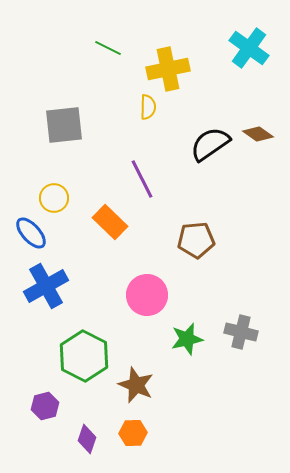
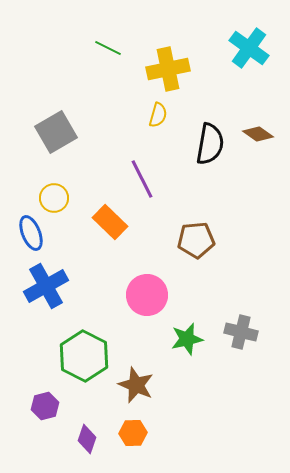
yellow semicircle: moved 10 px right, 8 px down; rotated 15 degrees clockwise
gray square: moved 8 px left, 7 px down; rotated 24 degrees counterclockwise
black semicircle: rotated 135 degrees clockwise
blue ellipse: rotated 20 degrees clockwise
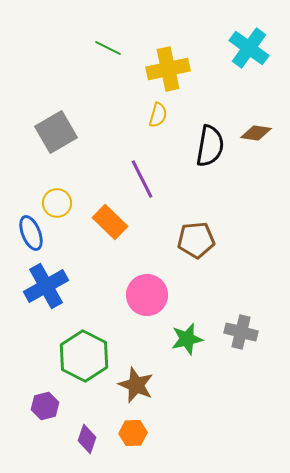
brown diamond: moved 2 px left, 1 px up; rotated 28 degrees counterclockwise
black semicircle: moved 2 px down
yellow circle: moved 3 px right, 5 px down
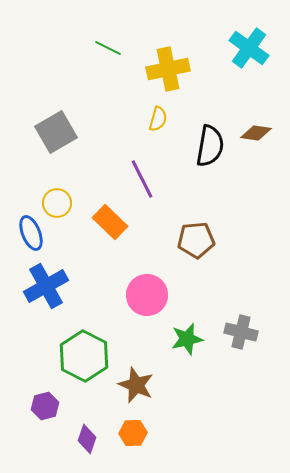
yellow semicircle: moved 4 px down
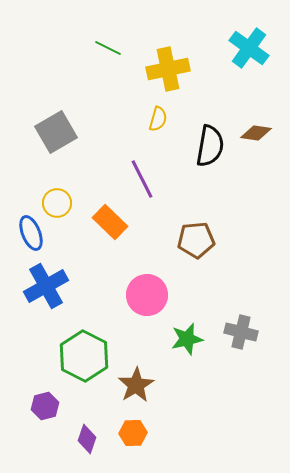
brown star: rotated 18 degrees clockwise
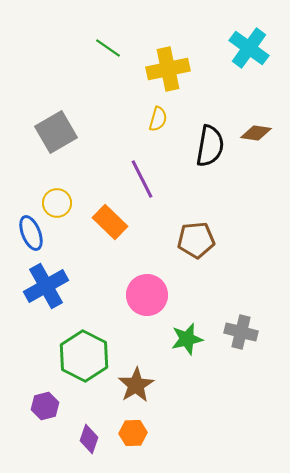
green line: rotated 8 degrees clockwise
purple diamond: moved 2 px right
